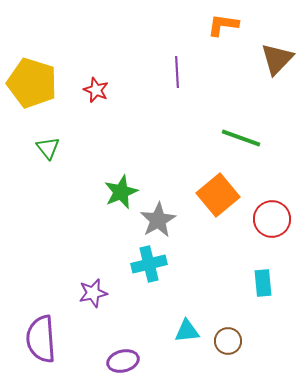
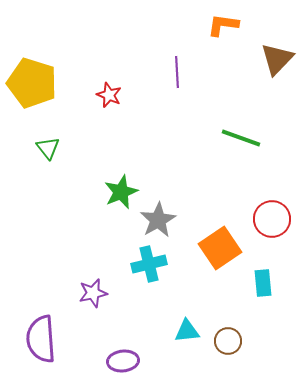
red star: moved 13 px right, 5 px down
orange square: moved 2 px right, 53 px down; rotated 6 degrees clockwise
purple ellipse: rotated 8 degrees clockwise
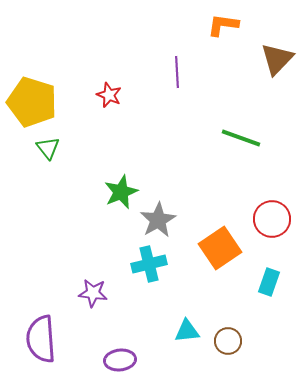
yellow pentagon: moved 19 px down
cyan rectangle: moved 6 px right, 1 px up; rotated 24 degrees clockwise
purple star: rotated 20 degrees clockwise
purple ellipse: moved 3 px left, 1 px up
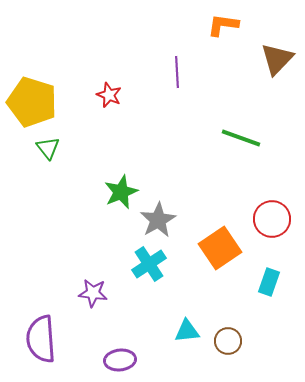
cyan cross: rotated 20 degrees counterclockwise
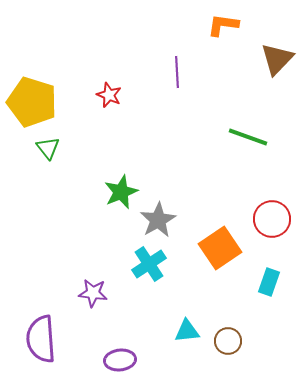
green line: moved 7 px right, 1 px up
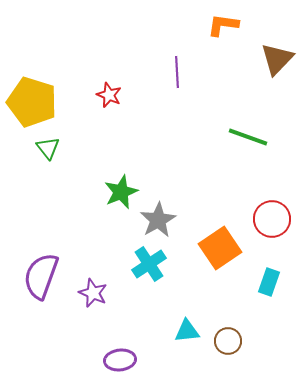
purple star: rotated 16 degrees clockwise
purple semicircle: moved 63 px up; rotated 24 degrees clockwise
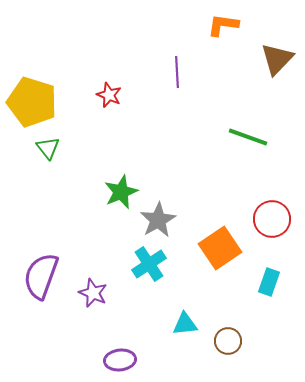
cyan triangle: moved 2 px left, 7 px up
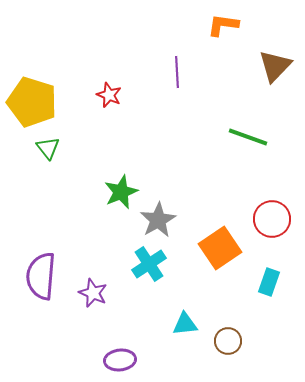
brown triangle: moved 2 px left, 7 px down
purple semicircle: rotated 15 degrees counterclockwise
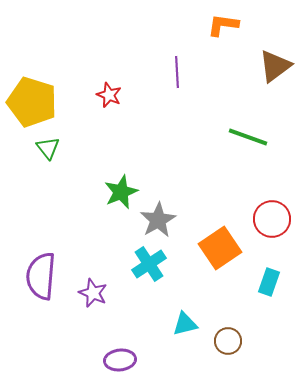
brown triangle: rotated 9 degrees clockwise
cyan triangle: rotated 8 degrees counterclockwise
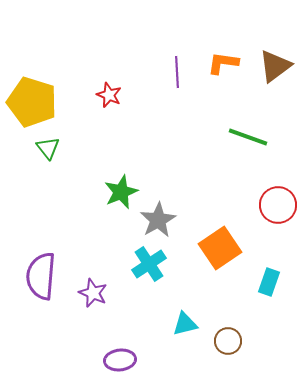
orange L-shape: moved 38 px down
red circle: moved 6 px right, 14 px up
